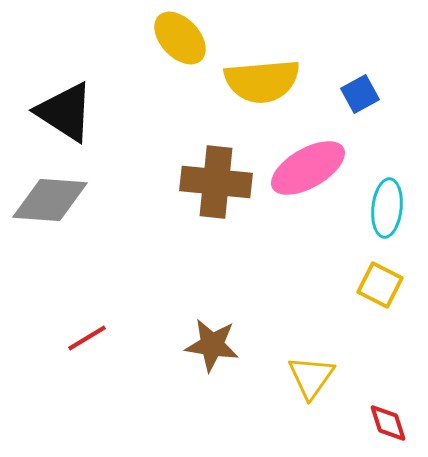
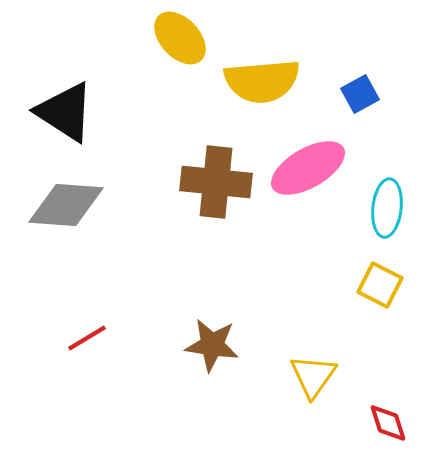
gray diamond: moved 16 px right, 5 px down
yellow triangle: moved 2 px right, 1 px up
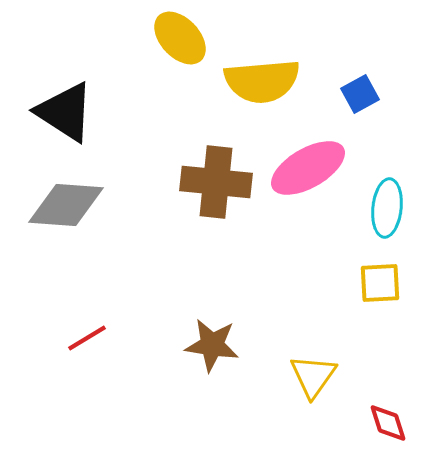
yellow square: moved 2 px up; rotated 30 degrees counterclockwise
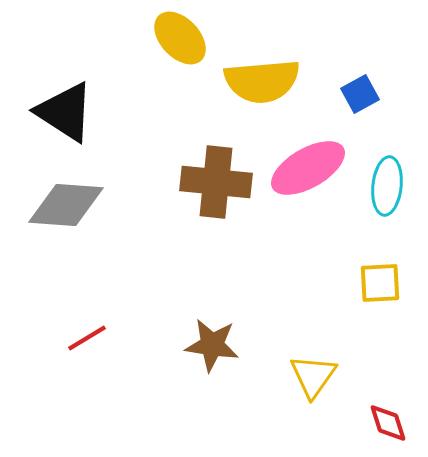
cyan ellipse: moved 22 px up
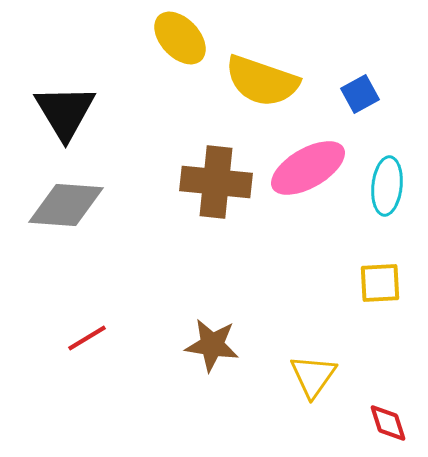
yellow semicircle: rotated 24 degrees clockwise
black triangle: rotated 26 degrees clockwise
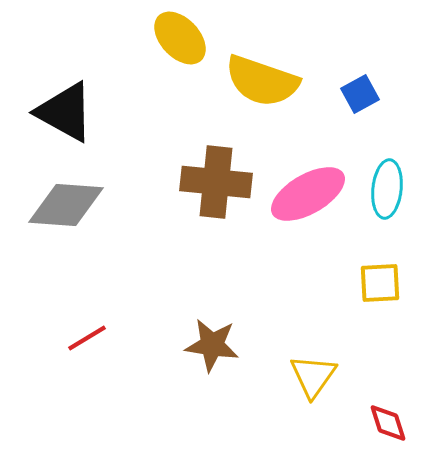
black triangle: rotated 30 degrees counterclockwise
pink ellipse: moved 26 px down
cyan ellipse: moved 3 px down
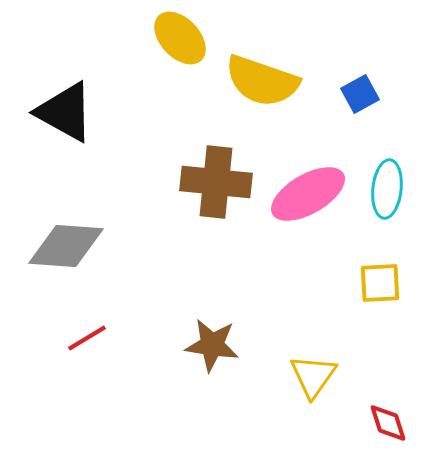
gray diamond: moved 41 px down
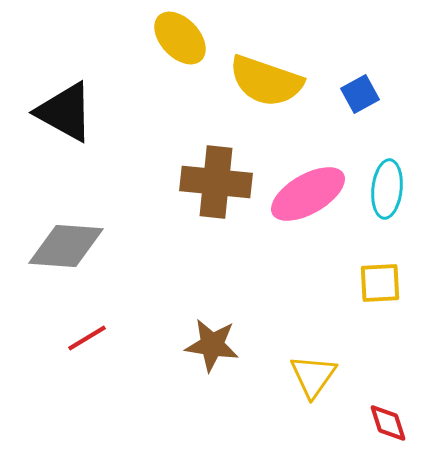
yellow semicircle: moved 4 px right
